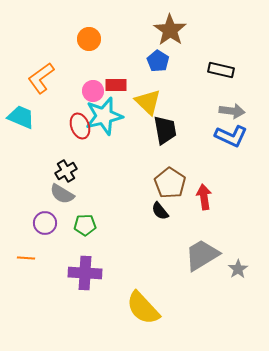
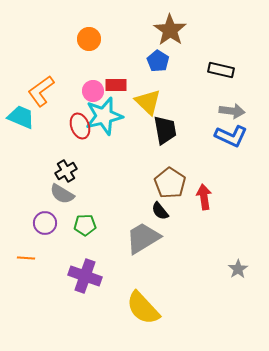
orange L-shape: moved 13 px down
gray trapezoid: moved 59 px left, 17 px up
purple cross: moved 3 px down; rotated 16 degrees clockwise
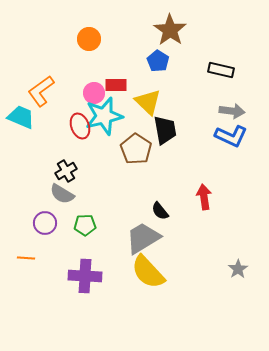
pink circle: moved 1 px right, 2 px down
brown pentagon: moved 34 px left, 34 px up
purple cross: rotated 16 degrees counterclockwise
yellow semicircle: moved 5 px right, 36 px up
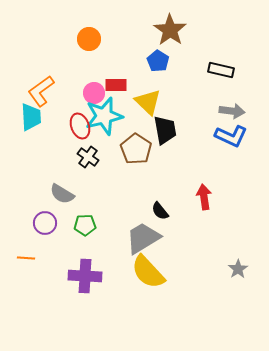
cyan trapezoid: moved 10 px right; rotated 64 degrees clockwise
black cross: moved 22 px right, 14 px up; rotated 25 degrees counterclockwise
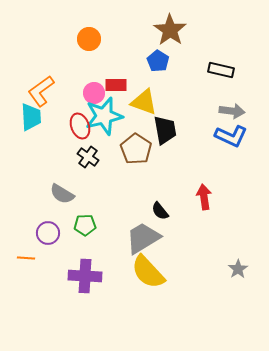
yellow triangle: moved 4 px left; rotated 24 degrees counterclockwise
purple circle: moved 3 px right, 10 px down
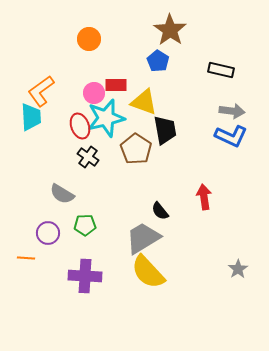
cyan star: moved 2 px right, 2 px down
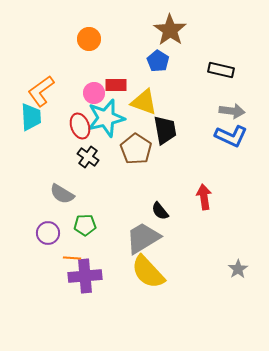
orange line: moved 46 px right
purple cross: rotated 8 degrees counterclockwise
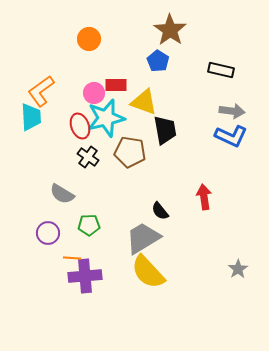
brown pentagon: moved 6 px left, 3 px down; rotated 24 degrees counterclockwise
green pentagon: moved 4 px right
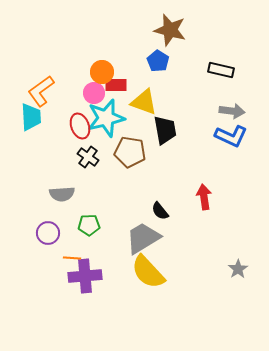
brown star: rotated 20 degrees counterclockwise
orange circle: moved 13 px right, 33 px down
gray semicircle: rotated 35 degrees counterclockwise
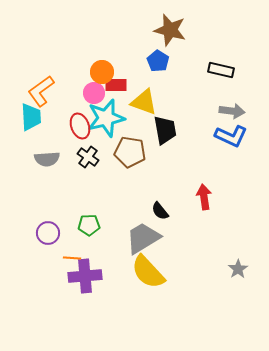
gray semicircle: moved 15 px left, 35 px up
